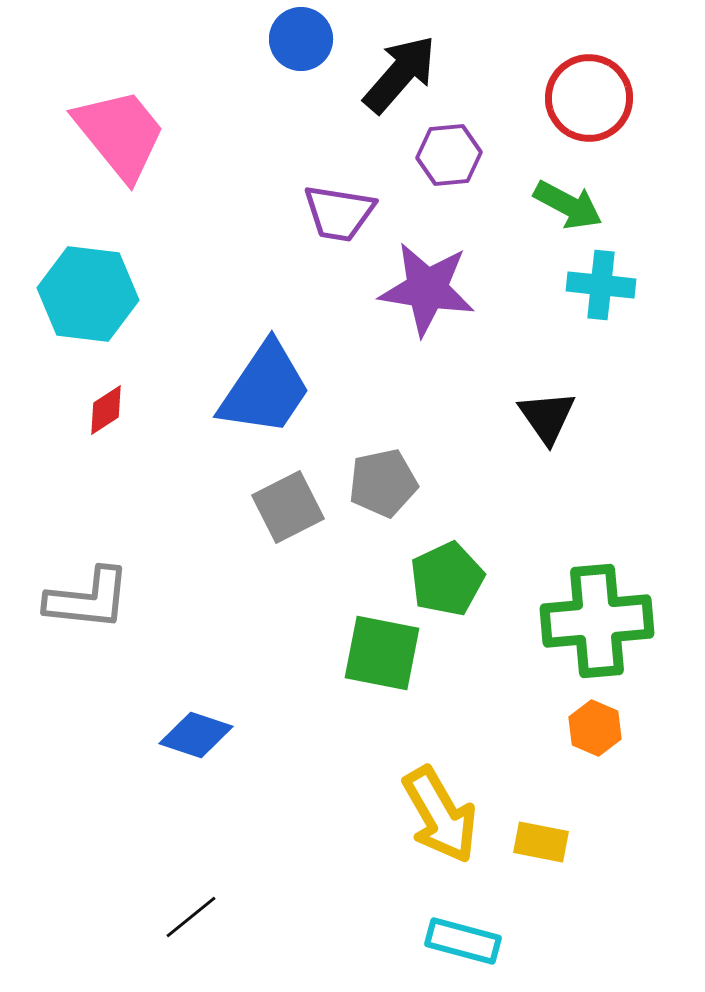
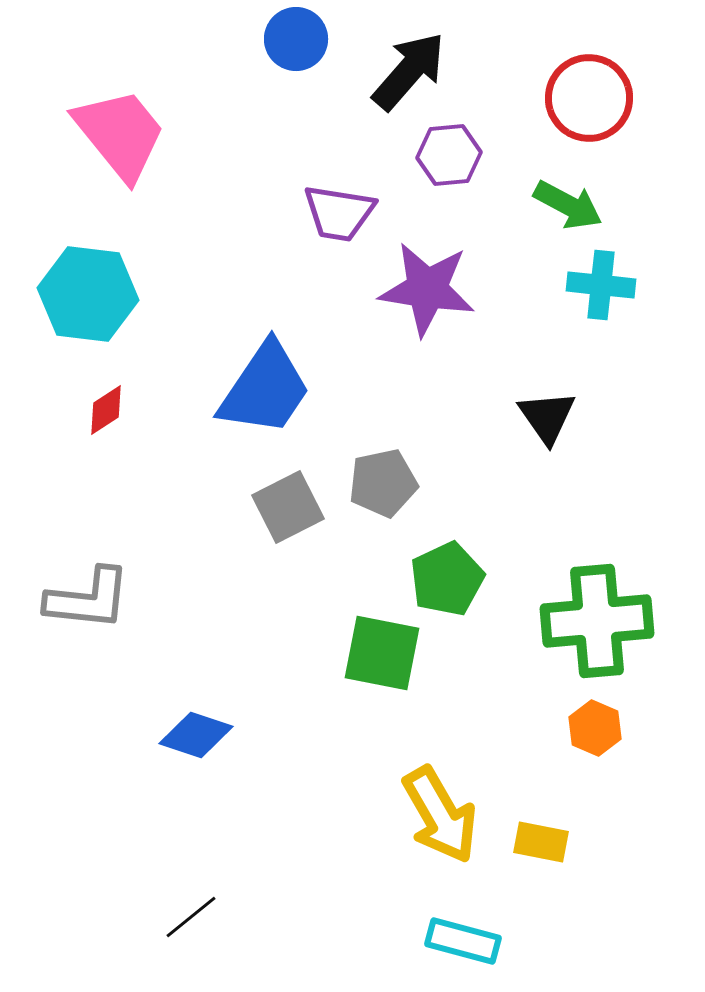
blue circle: moved 5 px left
black arrow: moved 9 px right, 3 px up
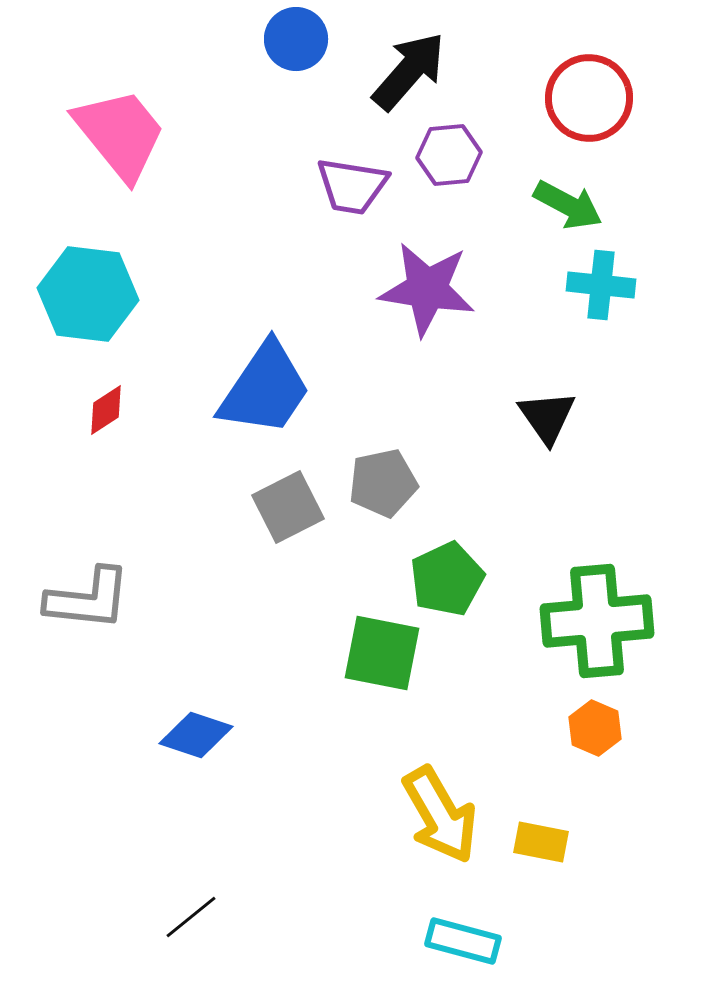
purple trapezoid: moved 13 px right, 27 px up
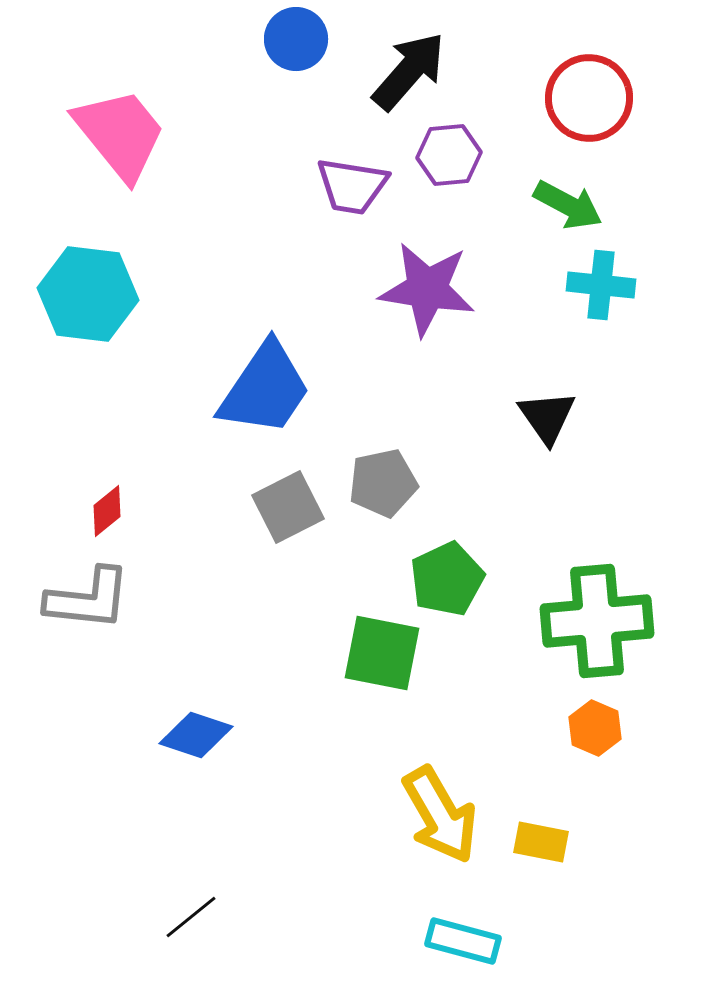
red diamond: moved 1 px right, 101 px down; rotated 6 degrees counterclockwise
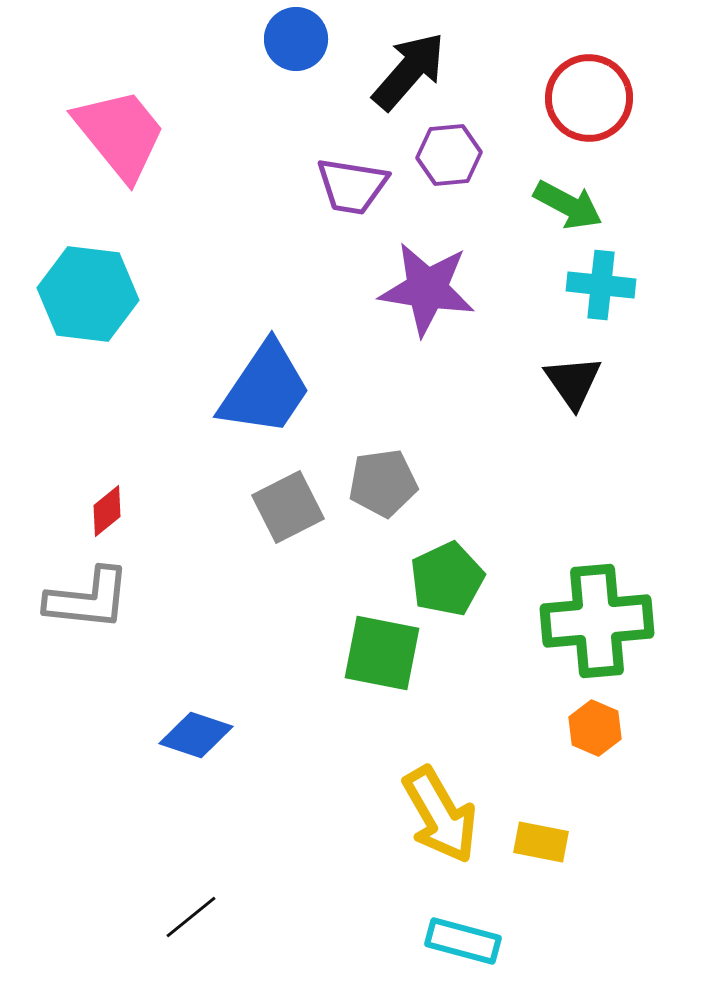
black triangle: moved 26 px right, 35 px up
gray pentagon: rotated 4 degrees clockwise
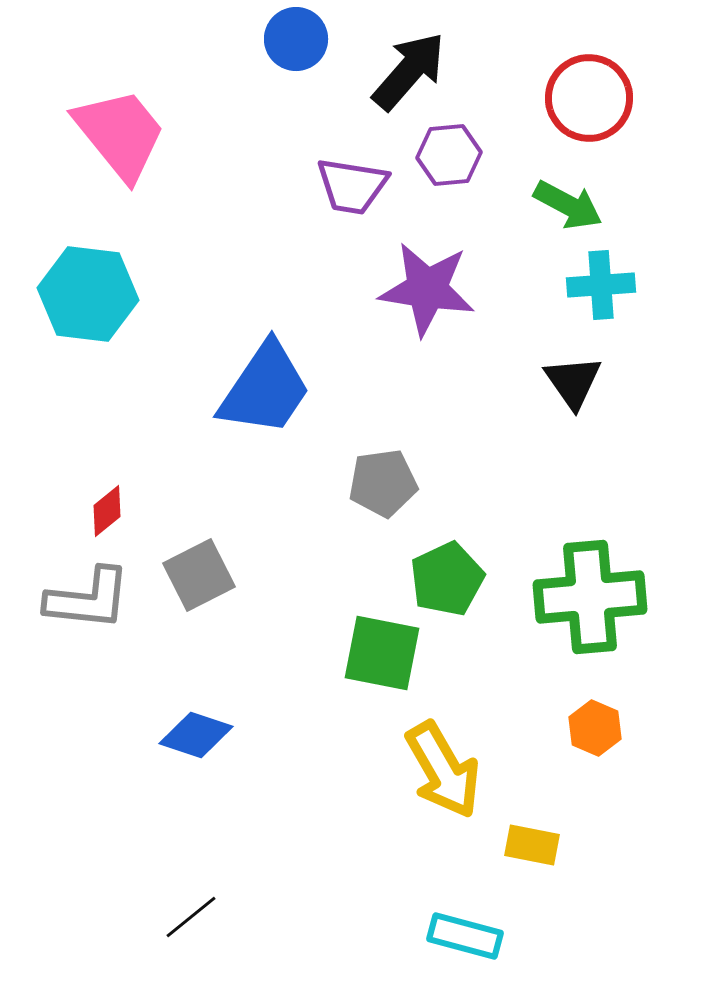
cyan cross: rotated 10 degrees counterclockwise
gray square: moved 89 px left, 68 px down
green cross: moved 7 px left, 24 px up
yellow arrow: moved 3 px right, 45 px up
yellow rectangle: moved 9 px left, 3 px down
cyan rectangle: moved 2 px right, 5 px up
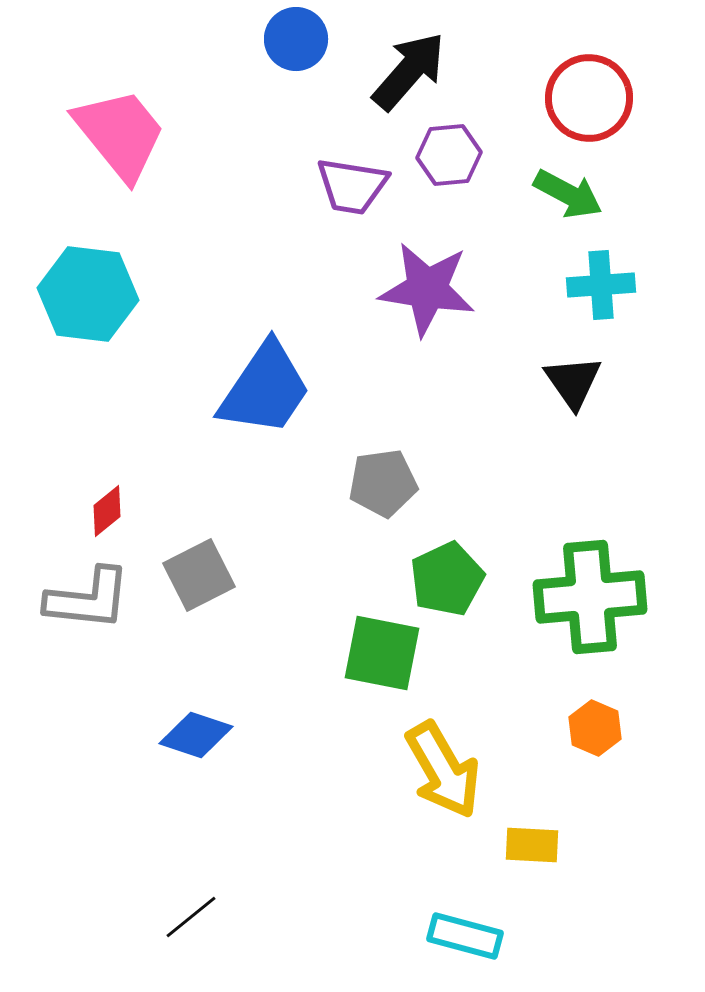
green arrow: moved 11 px up
yellow rectangle: rotated 8 degrees counterclockwise
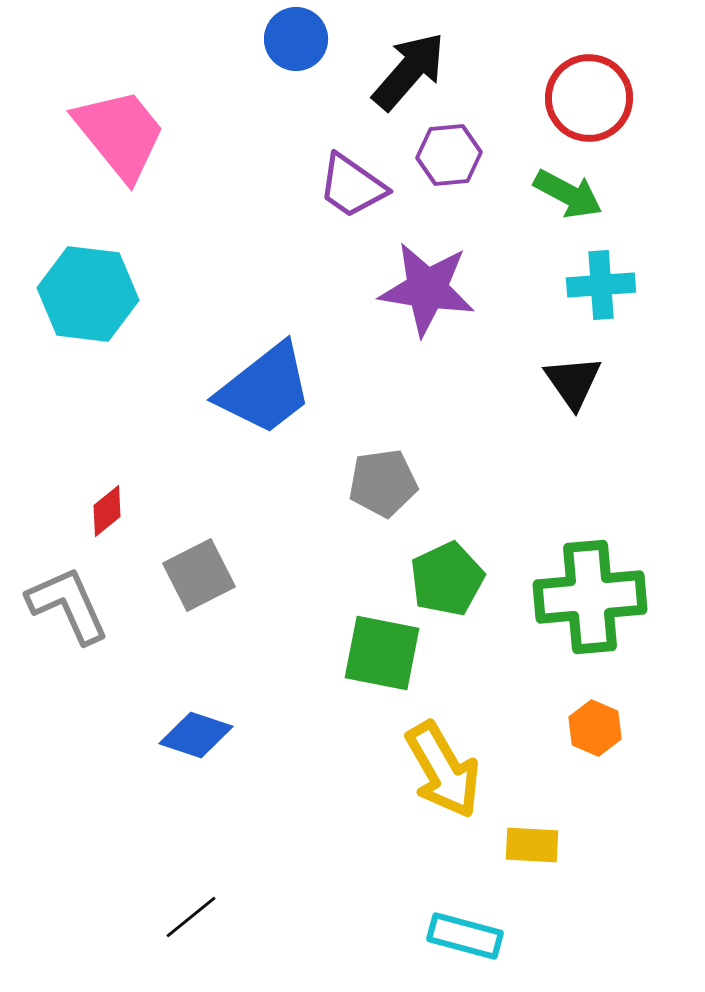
purple trapezoid: rotated 26 degrees clockwise
blue trapezoid: rotated 18 degrees clockwise
gray L-shape: moved 20 px left, 6 px down; rotated 120 degrees counterclockwise
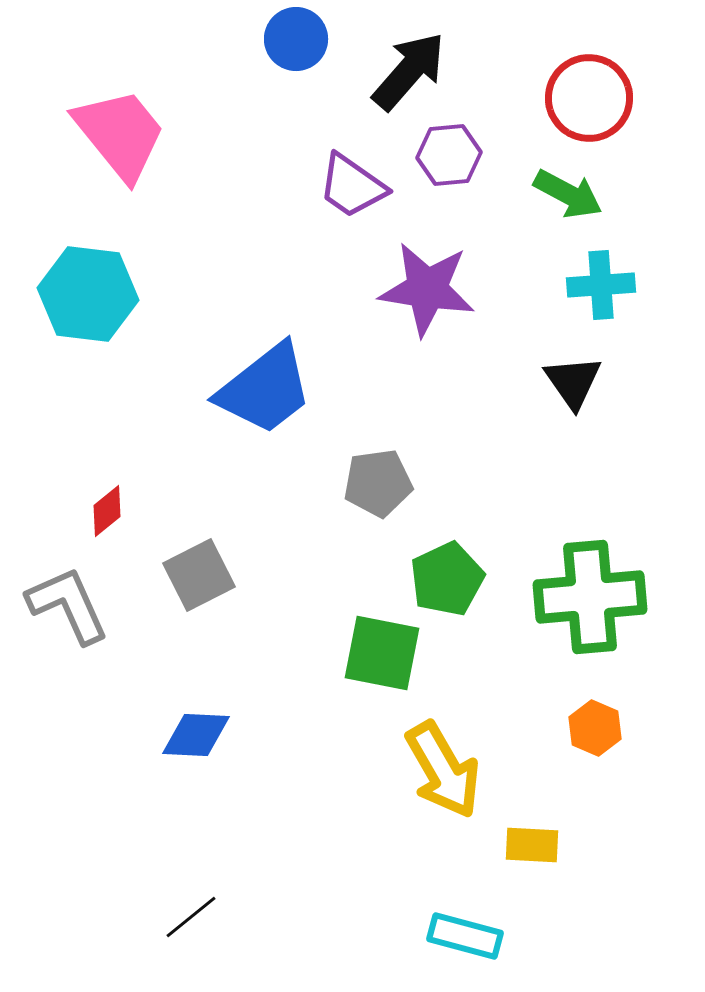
gray pentagon: moved 5 px left
blue diamond: rotated 16 degrees counterclockwise
